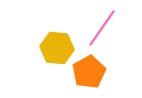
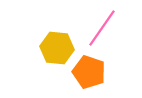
orange pentagon: rotated 24 degrees counterclockwise
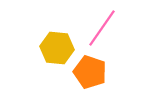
orange pentagon: moved 1 px right
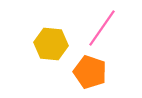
yellow hexagon: moved 6 px left, 4 px up
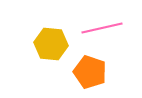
pink line: rotated 42 degrees clockwise
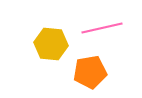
orange pentagon: rotated 28 degrees counterclockwise
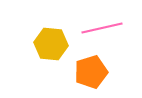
orange pentagon: moved 1 px right; rotated 8 degrees counterclockwise
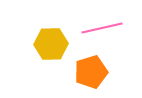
yellow hexagon: rotated 8 degrees counterclockwise
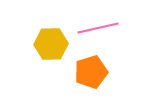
pink line: moved 4 px left
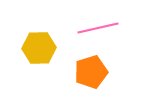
yellow hexagon: moved 12 px left, 4 px down
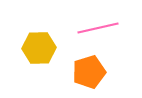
orange pentagon: moved 2 px left
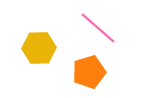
pink line: rotated 54 degrees clockwise
